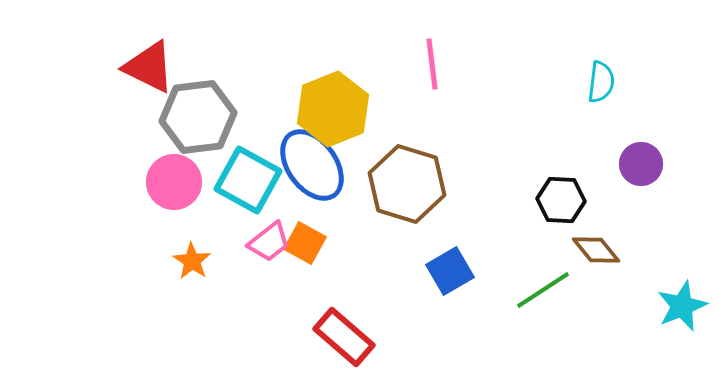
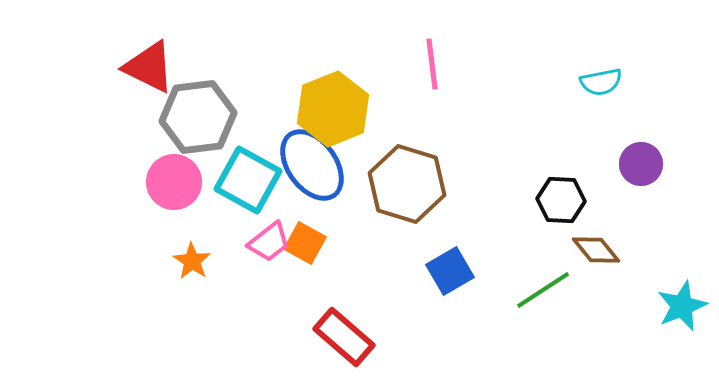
cyan semicircle: rotated 72 degrees clockwise
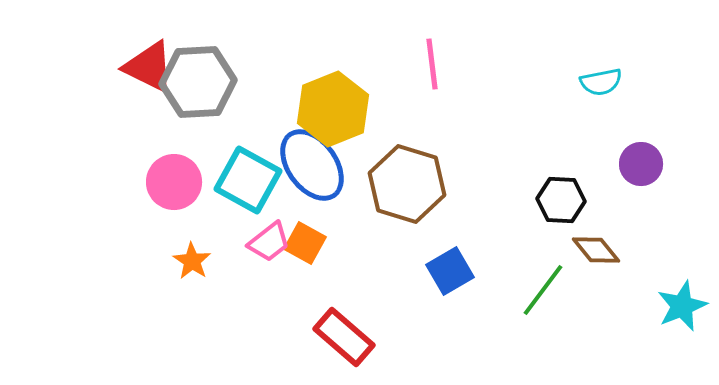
gray hexagon: moved 35 px up; rotated 4 degrees clockwise
green line: rotated 20 degrees counterclockwise
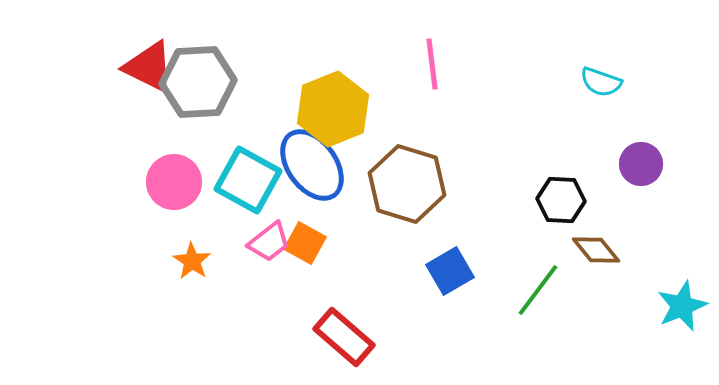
cyan semicircle: rotated 30 degrees clockwise
green line: moved 5 px left
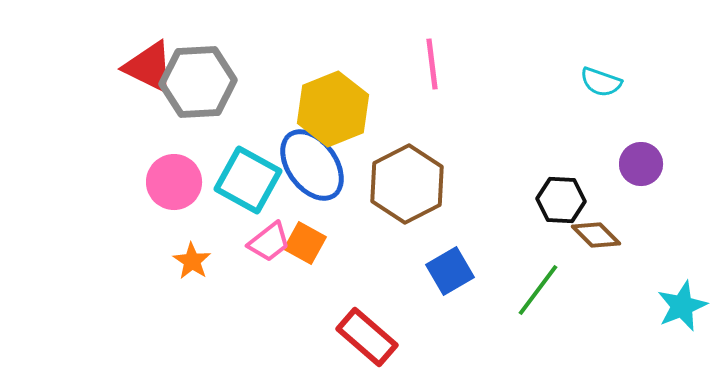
brown hexagon: rotated 16 degrees clockwise
brown diamond: moved 15 px up; rotated 6 degrees counterclockwise
red rectangle: moved 23 px right
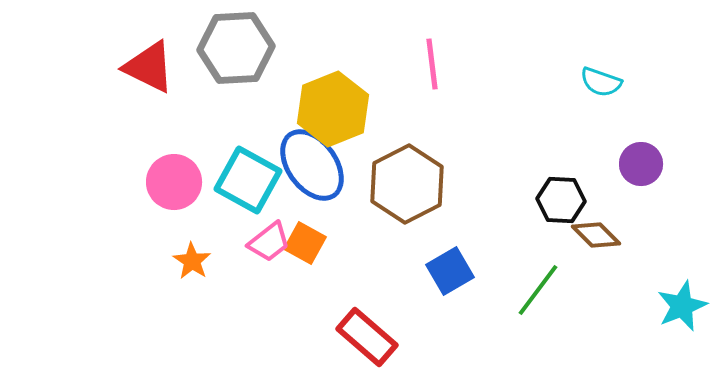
gray hexagon: moved 38 px right, 34 px up
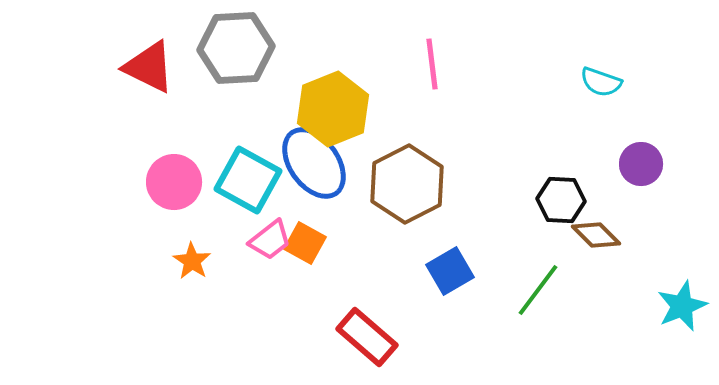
blue ellipse: moved 2 px right, 2 px up
pink trapezoid: moved 1 px right, 2 px up
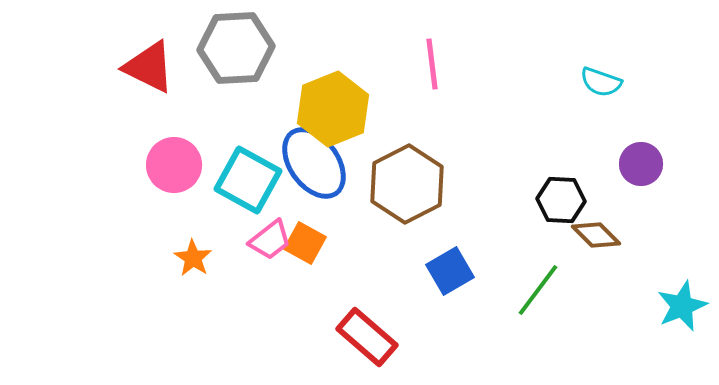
pink circle: moved 17 px up
orange star: moved 1 px right, 3 px up
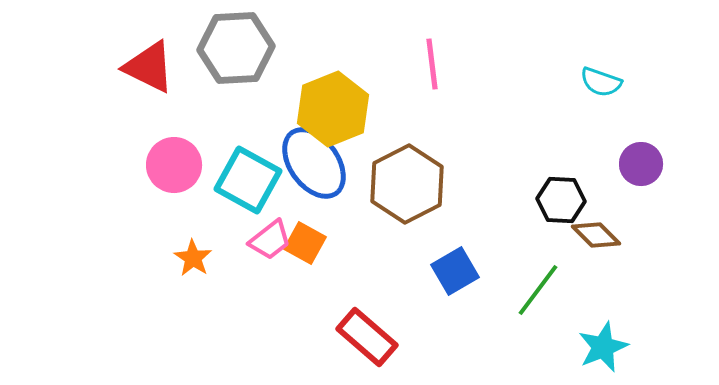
blue square: moved 5 px right
cyan star: moved 79 px left, 41 px down
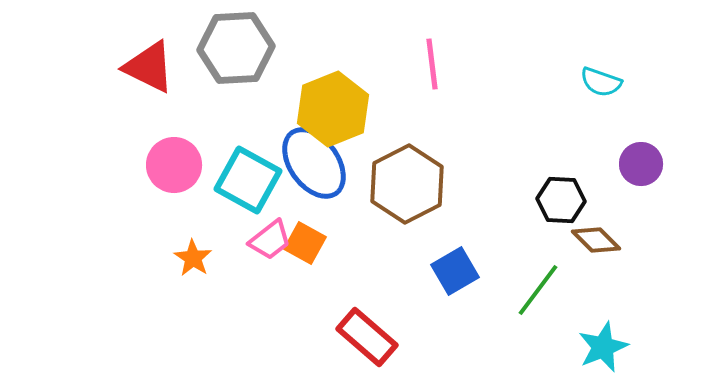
brown diamond: moved 5 px down
